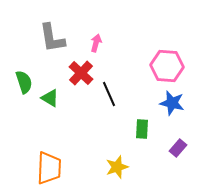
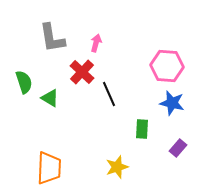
red cross: moved 1 px right, 1 px up
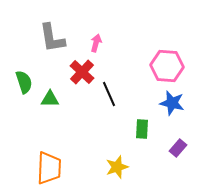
green triangle: moved 1 px down; rotated 30 degrees counterclockwise
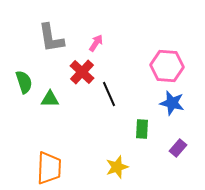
gray L-shape: moved 1 px left
pink arrow: rotated 18 degrees clockwise
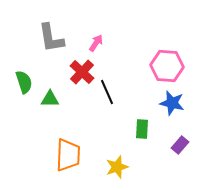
black line: moved 2 px left, 2 px up
purple rectangle: moved 2 px right, 3 px up
orange trapezoid: moved 19 px right, 13 px up
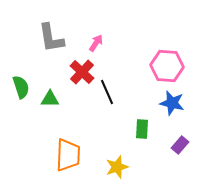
green semicircle: moved 3 px left, 5 px down
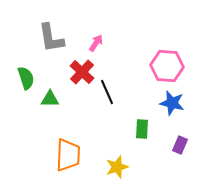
green semicircle: moved 5 px right, 9 px up
purple rectangle: rotated 18 degrees counterclockwise
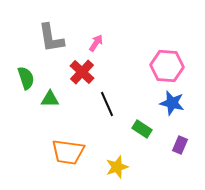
black line: moved 12 px down
green rectangle: rotated 60 degrees counterclockwise
orange trapezoid: moved 3 px up; rotated 96 degrees clockwise
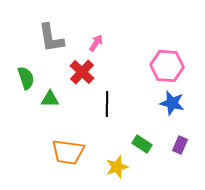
black line: rotated 25 degrees clockwise
green rectangle: moved 15 px down
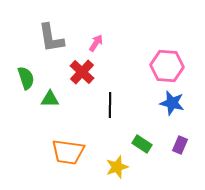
black line: moved 3 px right, 1 px down
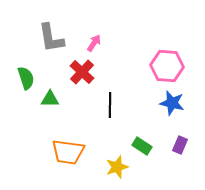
pink arrow: moved 2 px left
green rectangle: moved 2 px down
